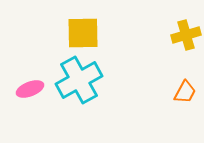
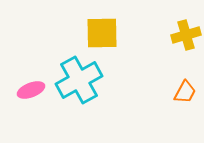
yellow square: moved 19 px right
pink ellipse: moved 1 px right, 1 px down
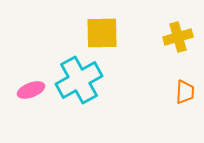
yellow cross: moved 8 px left, 2 px down
orange trapezoid: rotated 25 degrees counterclockwise
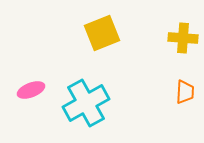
yellow square: rotated 21 degrees counterclockwise
yellow cross: moved 5 px right, 1 px down; rotated 20 degrees clockwise
cyan cross: moved 7 px right, 23 px down
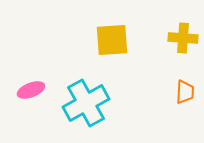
yellow square: moved 10 px right, 7 px down; rotated 18 degrees clockwise
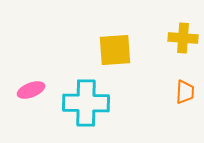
yellow square: moved 3 px right, 10 px down
cyan cross: rotated 30 degrees clockwise
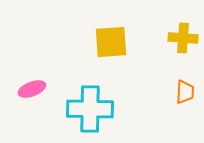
yellow square: moved 4 px left, 8 px up
pink ellipse: moved 1 px right, 1 px up
cyan cross: moved 4 px right, 6 px down
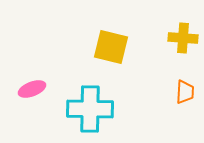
yellow square: moved 5 px down; rotated 18 degrees clockwise
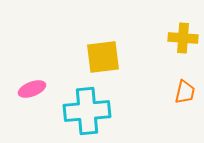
yellow square: moved 8 px left, 10 px down; rotated 21 degrees counterclockwise
orange trapezoid: rotated 10 degrees clockwise
cyan cross: moved 3 px left, 2 px down; rotated 6 degrees counterclockwise
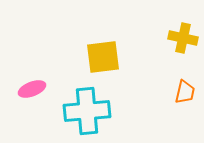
yellow cross: rotated 8 degrees clockwise
